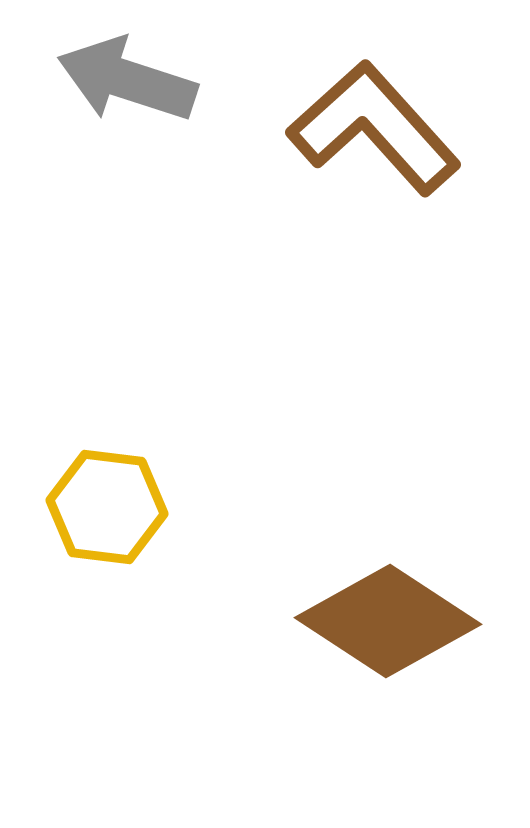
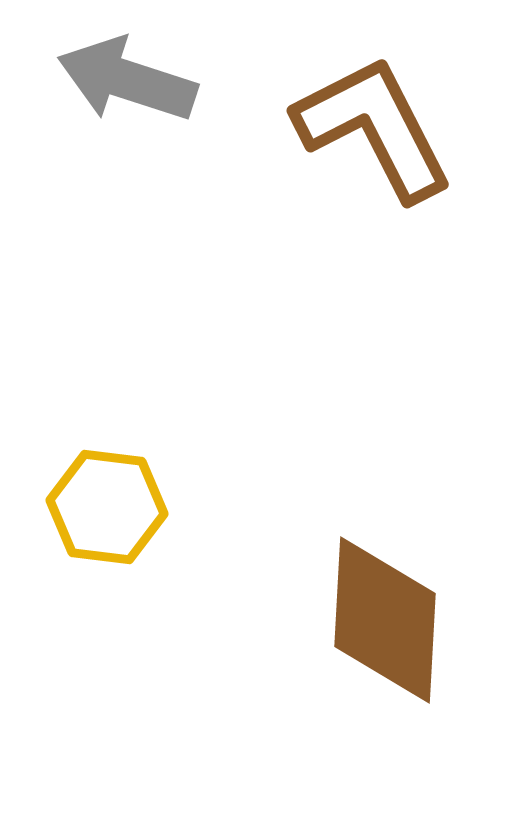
brown L-shape: rotated 15 degrees clockwise
brown diamond: moved 3 px left, 1 px up; rotated 60 degrees clockwise
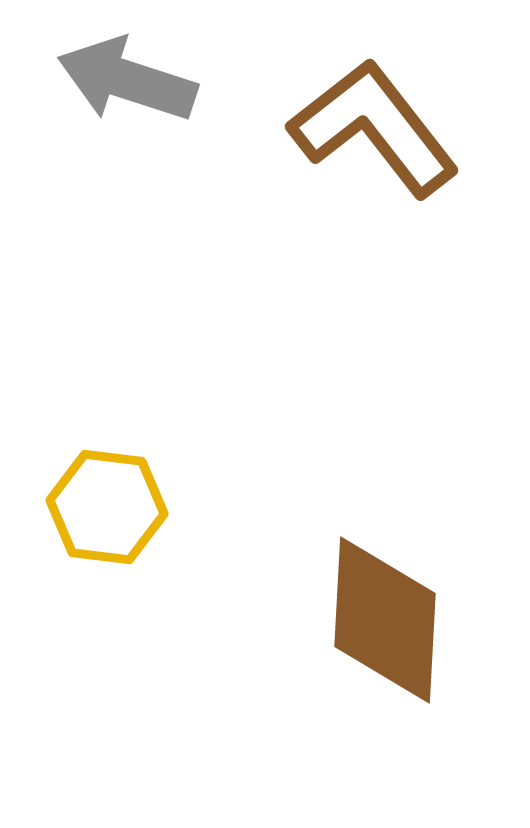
brown L-shape: rotated 11 degrees counterclockwise
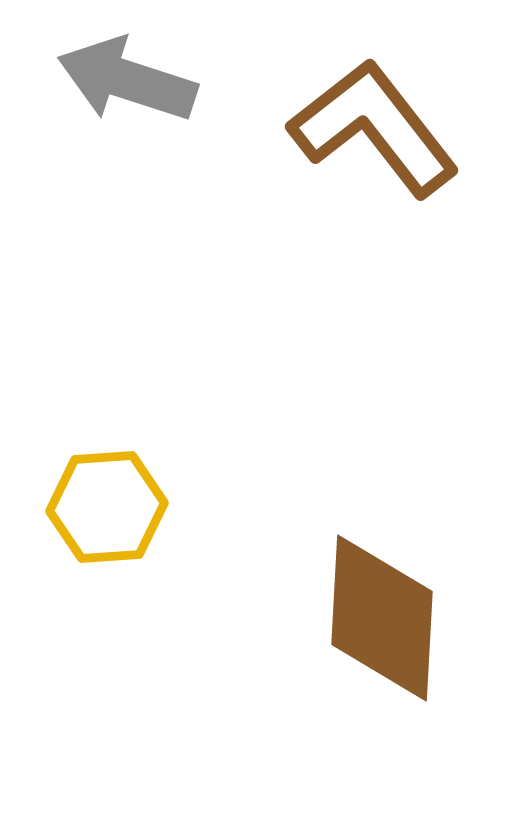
yellow hexagon: rotated 11 degrees counterclockwise
brown diamond: moved 3 px left, 2 px up
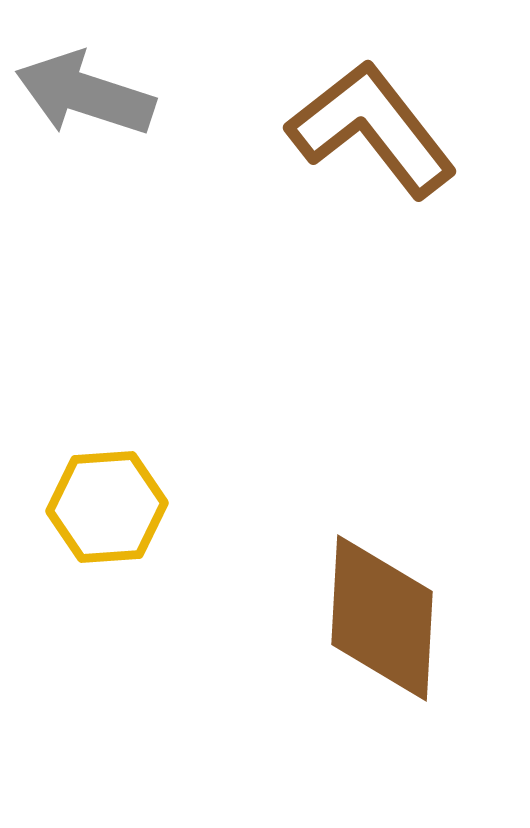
gray arrow: moved 42 px left, 14 px down
brown L-shape: moved 2 px left, 1 px down
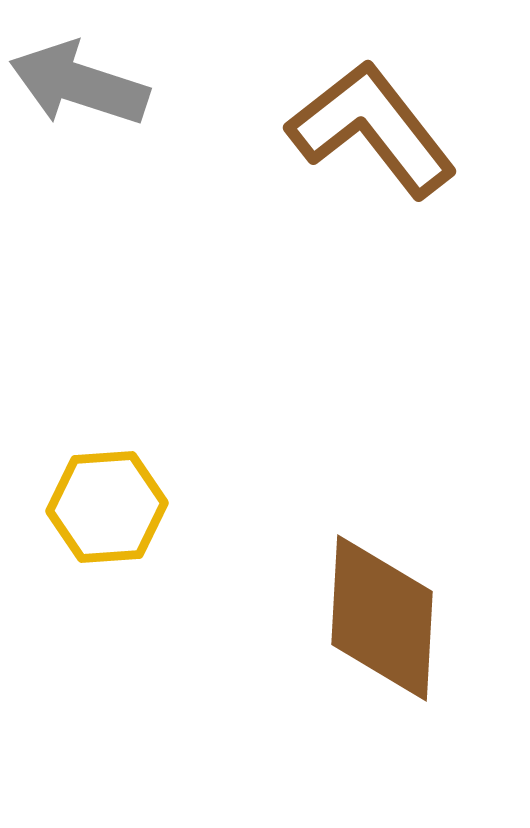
gray arrow: moved 6 px left, 10 px up
